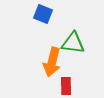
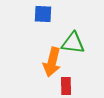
blue square: rotated 18 degrees counterclockwise
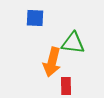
blue square: moved 8 px left, 4 px down
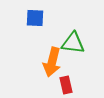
red rectangle: moved 1 px up; rotated 12 degrees counterclockwise
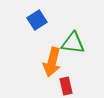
blue square: moved 2 px right, 2 px down; rotated 36 degrees counterclockwise
red rectangle: moved 1 px down
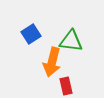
blue square: moved 6 px left, 14 px down
green triangle: moved 2 px left, 2 px up
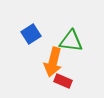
orange arrow: moved 1 px right
red rectangle: moved 3 px left, 5 px up; rotated 54 degrees counterclockwise
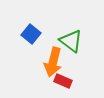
blue square: rotated 18 degrees counterclockwise
green triangle: rotated 30 degrees clockwise
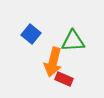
green triangle: moved 2 px right; rotated 40 degrees counterclockwise
red rectangle: moved 1 px right, 2 px up
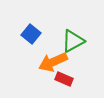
green triangle: rotated 25 degrees counterclockwise
orange arrow: rotated 52 degrees clockwise
